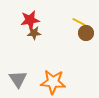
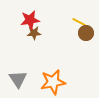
orange star: rotated 15 degrees counterclockwise
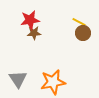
brown circle: moved 3 px left
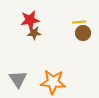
yellow line: rotated 32 degrees counterclockwise
orange star: rotated 15 degrees clockwise
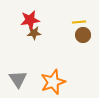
brown circle: moved 2 px down
orange star: rotated 25 degrees counterclockwise
